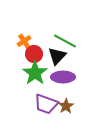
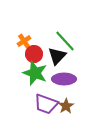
green line: rotated 20 degrees clockwise
green star: rotated 15 degrees counterclockwise
purple ellipse: moved 1 px right, 2 px down
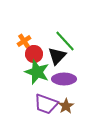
green star: moved 2 px right, 1 px up
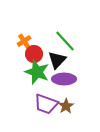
black triangle: moved 4 px down
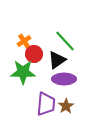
black triangle: rotated 12 degrees clockwise
green star: moved 14 px left; rotated 20 degrees counterclockwise
purple trapezoid: rotated 105 degrees counterclockwise
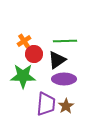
green line: rotated 50 degrees counterclockwise
green star: moved 4 px down
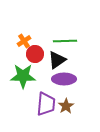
red circle: moved 1 px right
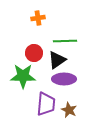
orange cross: moved 14 px right, 23 px up; rotated 24 degrees clockwise
red circle: moved 1 px left, 1 px up
brown star: moved 3 px right, 4 px down; rotated 14 degrees counterclockwise
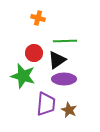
orange cross: rotated 24 degrees clockwise
green star: rotated 15 degrees clockwise
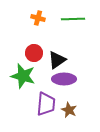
green line: moved 8 px right, 22 px up
